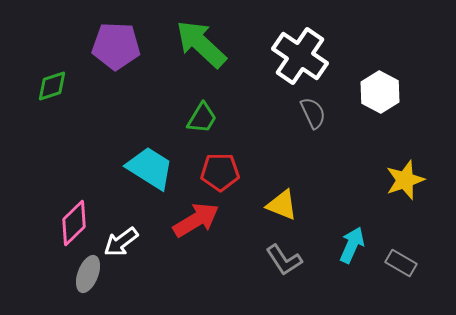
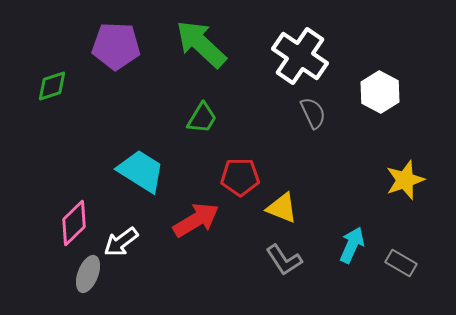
cyan trapezoid: moved 9 px left, 3 px down
red pentagon: moved 20 px right, 5 px down
yellow triangle: moved 3 px down
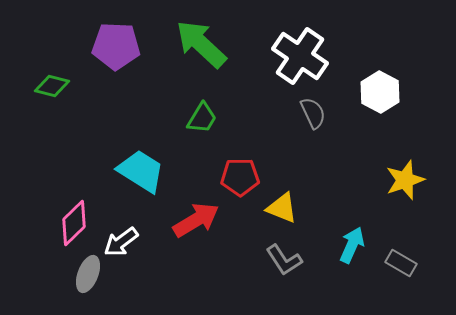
green diamond: rotated 32 degrees clockwise
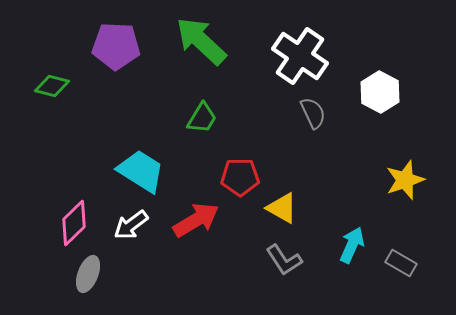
green arrow: moved 3 px up
yellow triangle: rotated 8 degrees clockwise
white arrow: moved 10 px right, 17 px up
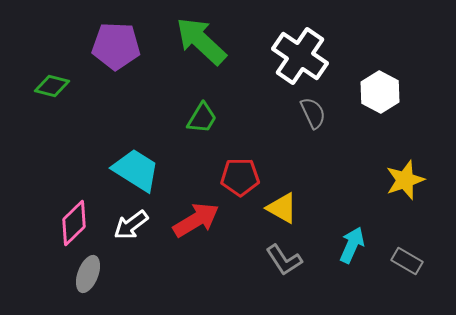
cyan trapezoid: moved 5 px left, 1 px up
gray rectangle: moved 6 px right, 2 px up
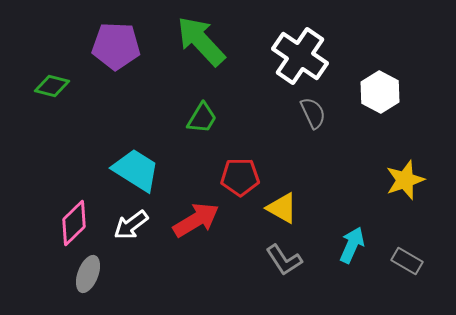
green arrow: rotated 4 degrees clockwise
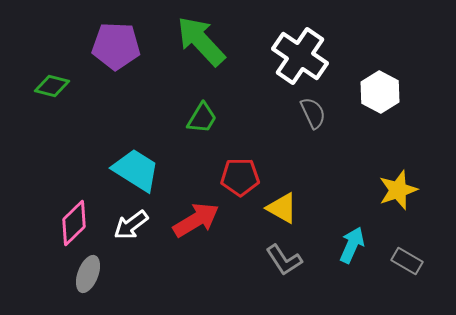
yellow star: moved 7 px left, 10 px down
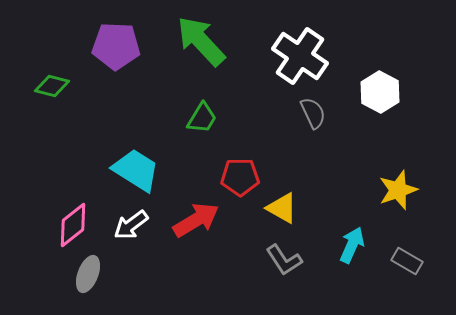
pink diamond: moved 1 px left, 2 px down; rotated 6 degrees clockwise
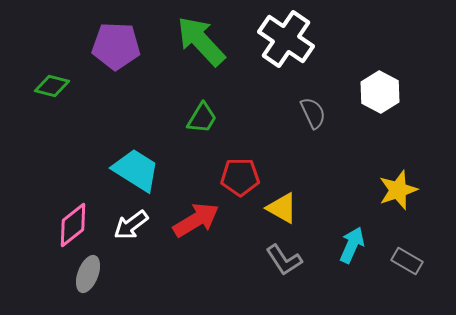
white cross: moved 14 px left, 17 px up
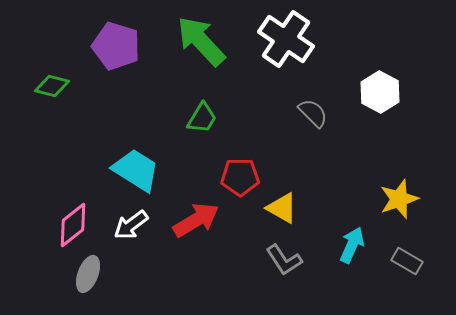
purple pentagon: rotated 15 degrees clockwise
gray semicircle: rotated 20 degrees counterclockwise
yellow star: moved 1 px right, 9 px down
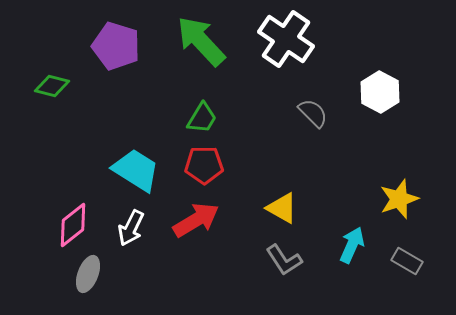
red pentagon: moved 36 px left, 12 px up
white arrow: moved 3 px down; rotated 27 degrees counterclockwise
